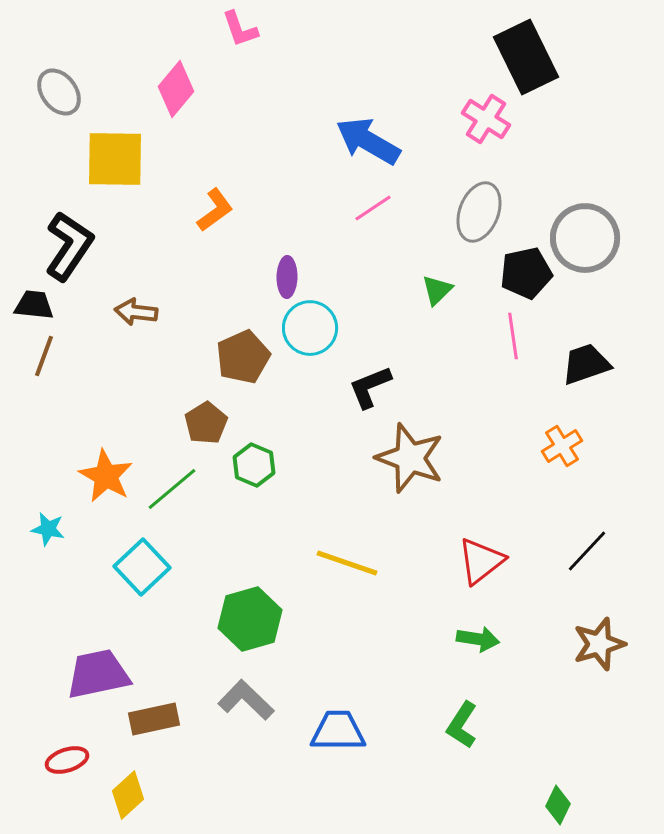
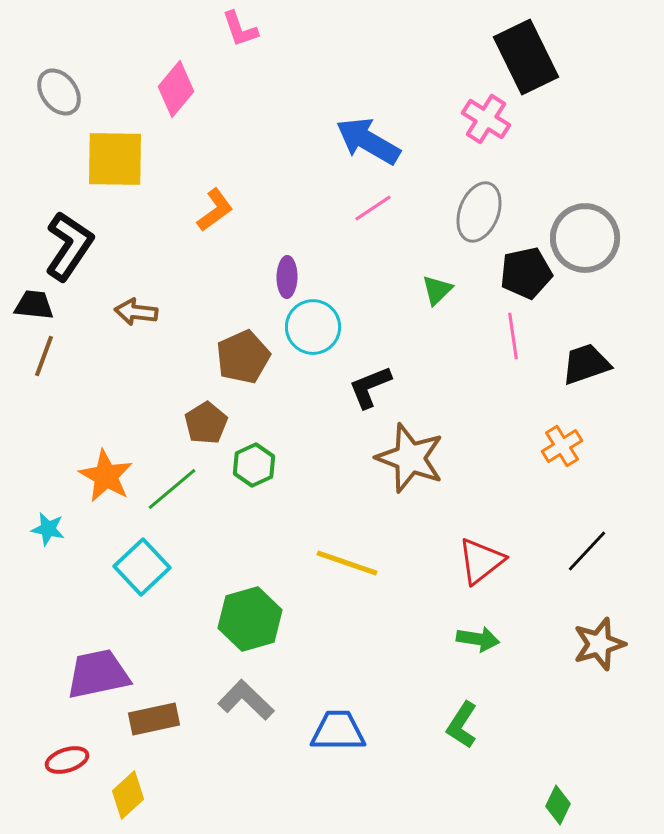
cyan circle at (310, 328): moved 3 px right, 1 px up
green hexagon at (254, 465): rotated 12 degrees clockwise
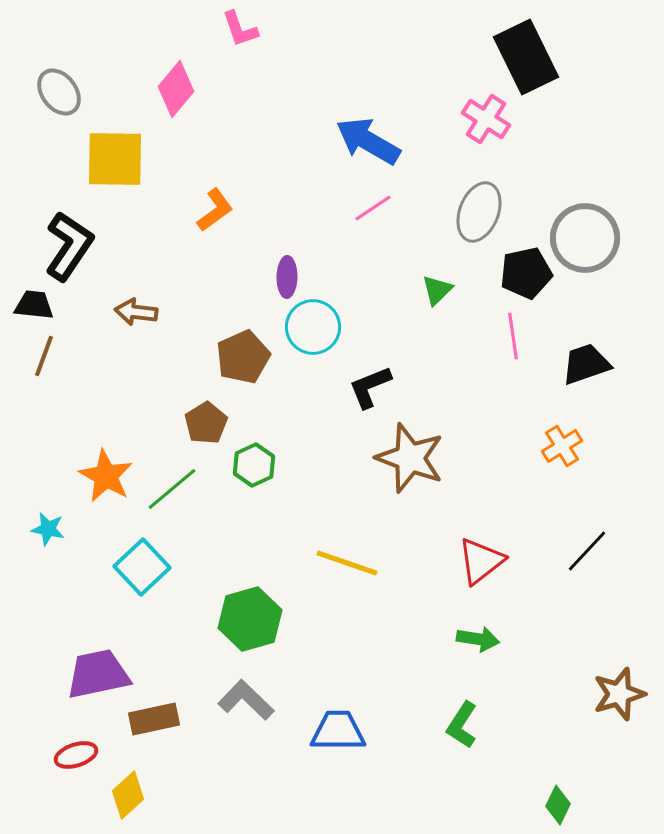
brown star at (599, 644): moved 20 px right, 50 px down
red ellipse at (67, 760): moved 9 px right, 5 px up
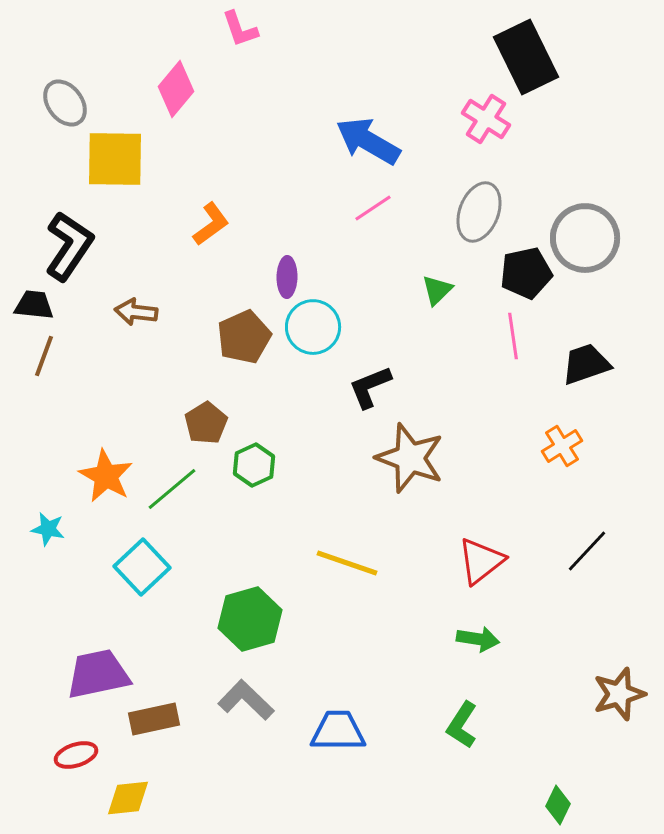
gray ellipse at (59, 92): moved 6 px right, 11 px down
orange L-shape at (215, 210): moved 4 px left, 14 px down
brown pentagon at (243, 357): moved 1 px right, 20 px up
yellow diamond at (128, 795): moved 3 px down; rotated 36 degrees clockwise
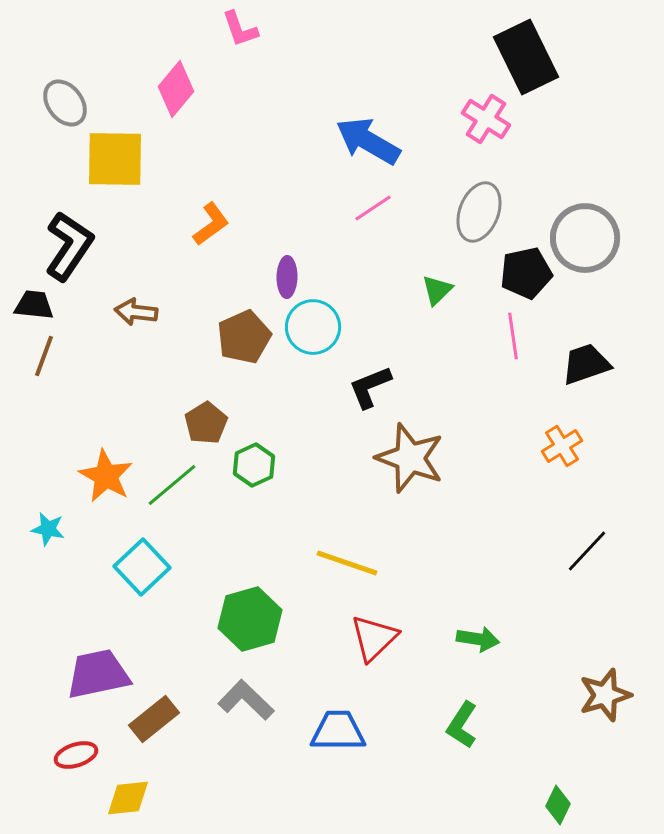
green line at (172, 489): moved 4 px up
red triangle at (481, 561): moved 107 px left, 77 px down; rotated 6 degrees counterclockwise
brown star at (619, 694): moved 14 px left, 1 px down
brown rectangle at (154, 719): rotated 27 degrees counterclockwise
